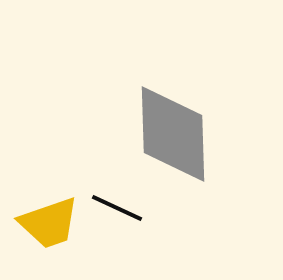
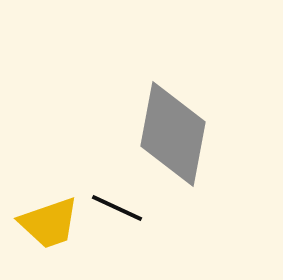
gray diamond: rotated 12 degrees clockwise
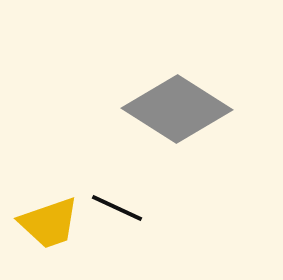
gray diamond: moved 4 px right, 25 px up; rotated 68 degrees counterclockwise
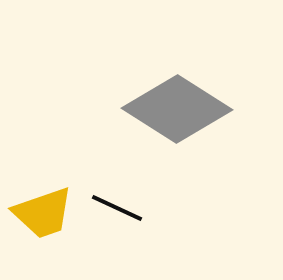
yellow trapezoid: moved 6 px left, 10 px up
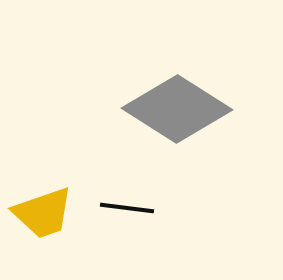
black line: moved 10 px right; rotated 18 degrees counterclockwise
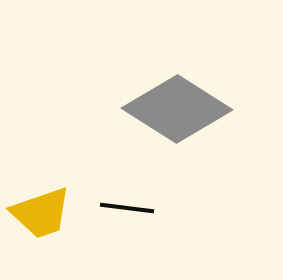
yellow trapezoid: moved 2 px left
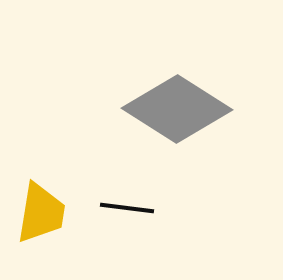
yellow trapezoid: rotated 62 degrees counterclockwise
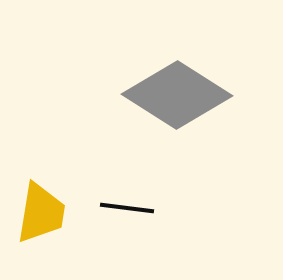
gray diamond: moved 14 px up
